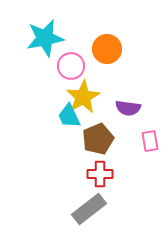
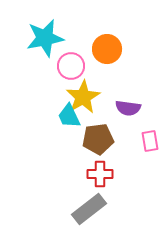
brown pentagon: rotated 16 degrees clockwise
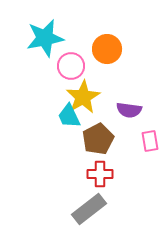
purple semicircle: moved 1 px right, 2 px down
brown pentagon: rotated 20 degrees counterclockwise
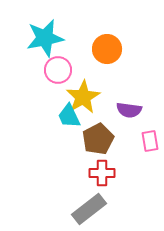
pink circle: moved 13 px left, 4 px down
red cross: moved 2 px right, 1 px up
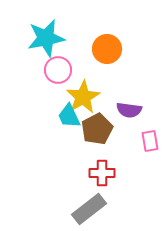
cyan star: moved 1 px right
brown pentagon: moved 1 px left, 10 px up
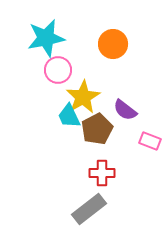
orange circle: moved 6 px right, 5 px up
purple semicircle: moved 4 px left; rotated 30 degrees clockwise
pink rectangle: rotated 60 degrees counterclockwise
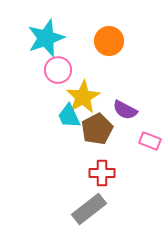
cyan star: rotated 9 degrees counterclockwise
orange circle: moved 4 px left, 3 px up
purple semicircle: rotated 10 degrees counterclockwise
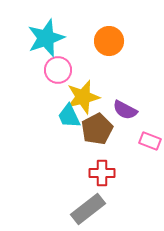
yellow star: rotated 16 degrees clockwise
gray rectangle: moved 1 px left
